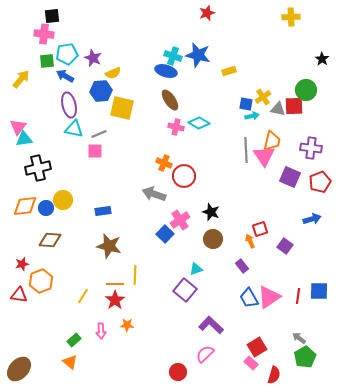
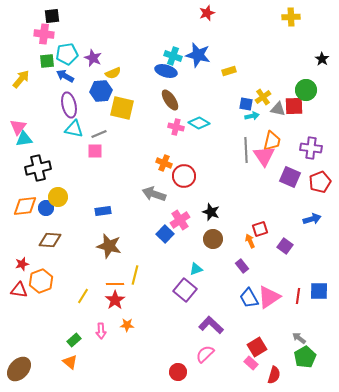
yellow circle at (63, 200): moved 5 px left, 3 px up
yellow line at (135, 275): rotated 12 degrees clockwise
red triangle at (19, 295): moved 5 px up
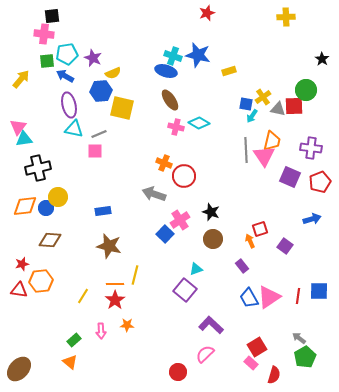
yellow cross at (291, 17): moved 5 px left
cyan arrow at (252, 116): rotated 136 degrees clockwise
orange hexagon at (41, 281): rotated 15 degrees clockwise
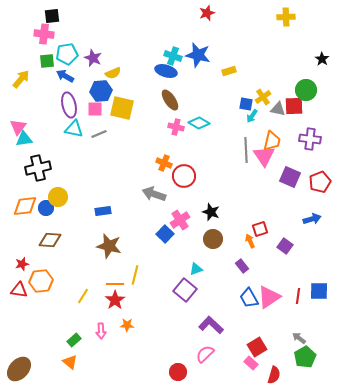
purple cross at (311, 148): moved 1 px left, 9 px up
pink square at (95, 151): moved 42 px up
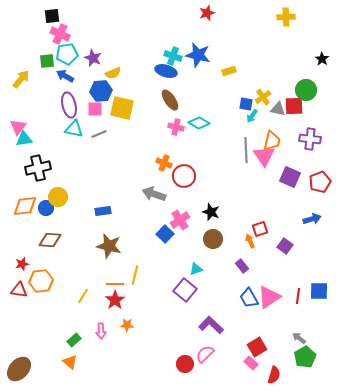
pink cross at (44, 34): moved 16 px right; rotated 18 degrees clockwise
red circle at (178, 372): moved 7 px right, 8 px up
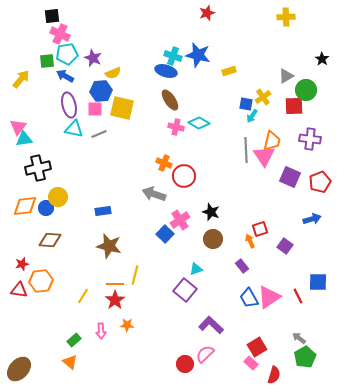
gray triangle at (278, 109): moved 8 px right, 33 px up; rotated 42 degrees counterclockwise
blue square at (319, 291): moved 1 px left, 9 px up
red line at (298, 296): rotated 35 degrees counterclockwise
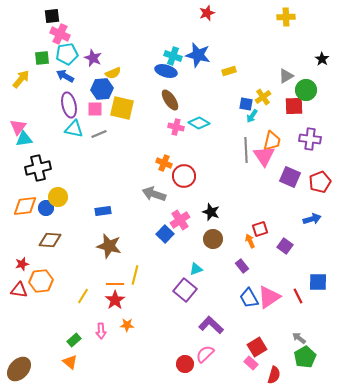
green square at (47, 61): moved 5 px left, 3 px up
blue hexagon at (101, 91): moved 1 px right, 2 px up
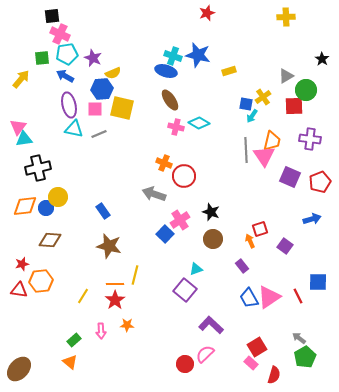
blue rectangle at (103, 211): rotated 63 degrees clockwise
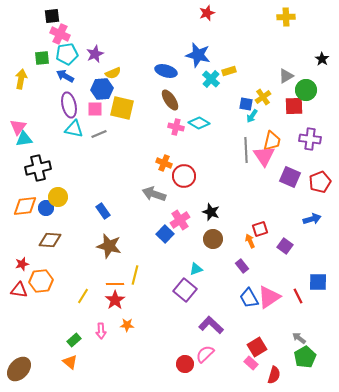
cyan cross at (173, 56): moved 38 px right, 23 px down; rotated 24 degrees clockwise
purple star at (93, 58): moved 2 px right, 4 px up; rotated 24 degrees clockwise
yellow arrow at (21, 79): rotated 30 degrees counterclockwise
